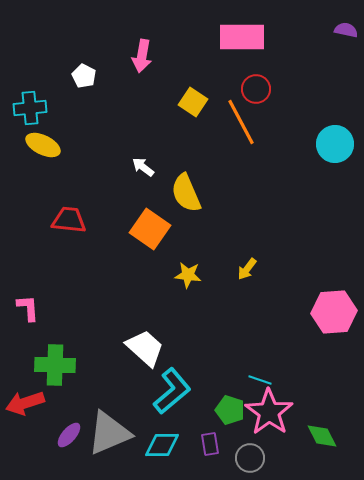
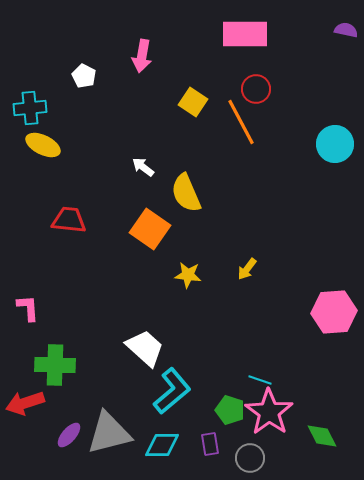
pink rectangle: moved 3 px right, 3 px up
gray triangle: rotated 9 degrees clockwise
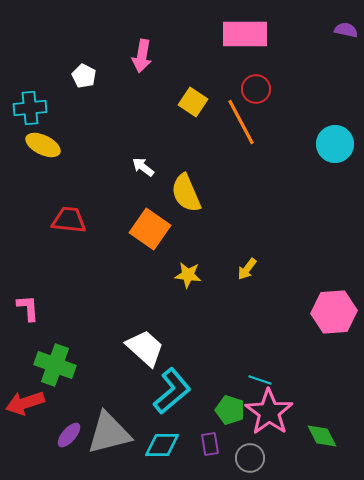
green cross: rotated 18 degrees clockwise
